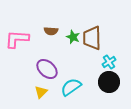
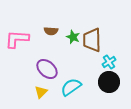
brown trapezoid: moved 2 px down
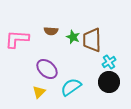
yellow triangle: moved 2 px left
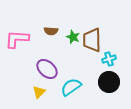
cyan cross: moved 3 px up; rotated 16 degrees clockwise
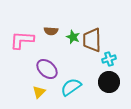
pink L-shape: moved 5 px right, 1 px down
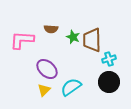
brown semicircle: moved 2 px up
yellow triangle: moved 5 px right, 2 px up
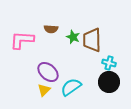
cyan cross: moved 4 px down; rotated 32 degrees clockwise
purple ellipse: moved 1 px right, 3 px down
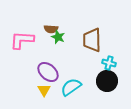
green star: moved 15 px left
black circle: moved 2 px left, 1 px up
yellow triangle: rotated 16 degrees counterclockwise
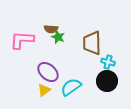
brown trapezoid: moved 3 px down
cyan cross: moved 1 px left, 1 px up
yellow triangle: rotated 24 degrees clockwise
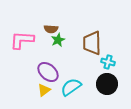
green star: moved 3 px down; rotated 24 degrees clockwise
black circle: moved 3 px down
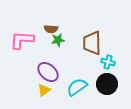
green star: rotated 16 degrees clockwise
cyan semicircle: moved 6 px right
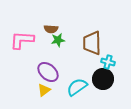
black circle: moved 4 px left, 5 px up
